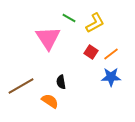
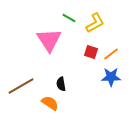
pink triangle: moved 1 px right, 2 px down
red square: rotated 16 degrees counterclockwise
black semicircle: moved 2 px down
orange semicircle: moved 2 px down
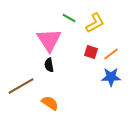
black semicircle: moved 12 px left, 19 px up
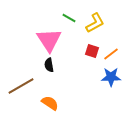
red square: moved 1 px right, 1 px up
